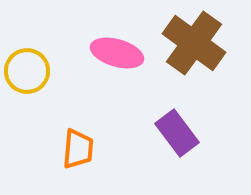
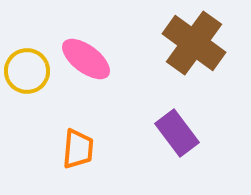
pink ellipse: moved 31 px left, 6 px down; rotated 21 degrees clockwise
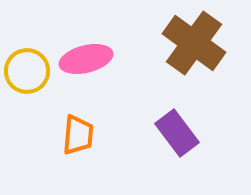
pink ellipse: rotated 51 degrees counterclockwise
orange trapezoid: moved 14 px up
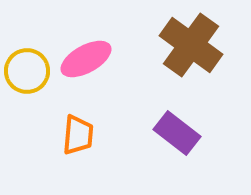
brown cross: moved 3 px left, 2 px down
pink ellipse: rotated 15 degrees counterclockwise
purple rectangle: rotated 15 degrees counterclockwise
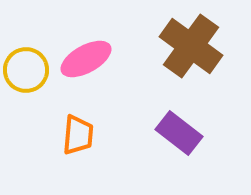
brown cross: moved 1 px down
yellow circle: moved 1 px left, 1 px up
purple rectangle: moved 2 px right
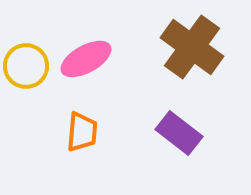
brown cross: moved 1 px right, 1 px down
yellow circle: moved 4 px up
orange trapezoid: moved 4 px right, 3 px up
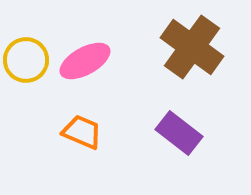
pink ellipse: moved 1 px left, 2 px down
yellow circle: moved 6 px up
orange trapezoid: rotated 72 degrees counterclockwise
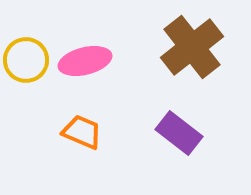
brown cross: rotated 16 degrees clockwise
pink ellipse: rotated 15 degrees clockwise
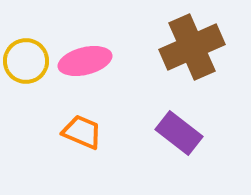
brown cross: rotated 14 degrees clockwise
yellow circle: moved 1 px down
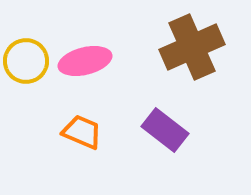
purple rectangle: moved 14 px left, 3 px up
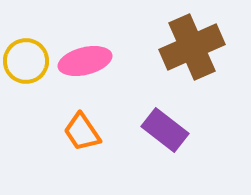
orange trapezoid: rotated 147 degrees counterclockwise
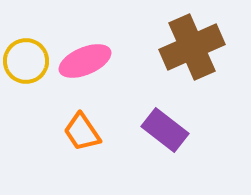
pink ellipse: rotated 9 degrees counterclockwise
